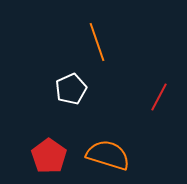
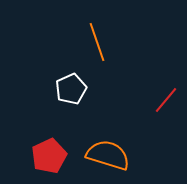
red line: moved 7 px right, 3 px down; rotated 12 degrees clockwise
red pentagon: rotated 12 degrees clockwise
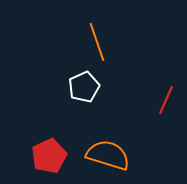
white pentagon: moved 13 px right, 2 px up
red line: rotated 16 degrees counterclockwise
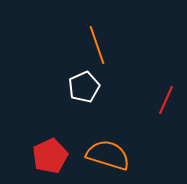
orange line: moved 3 px down
red pentagon: moved 1 px right
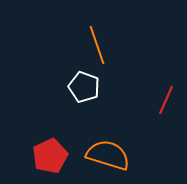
white pentagon: rotated 28 degrees counterclockwise
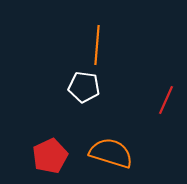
orange line: rotated 24 degrees clockwise
white pentagon: rotated 12 degrees counterclockwise
orange semicircle: moved 3 px right, 2 px up
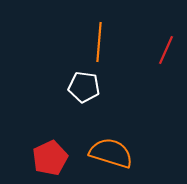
orange line: moved 2 px right, 3 px up
red line: moved 50 px up
red pentagon: moved 2 px down
